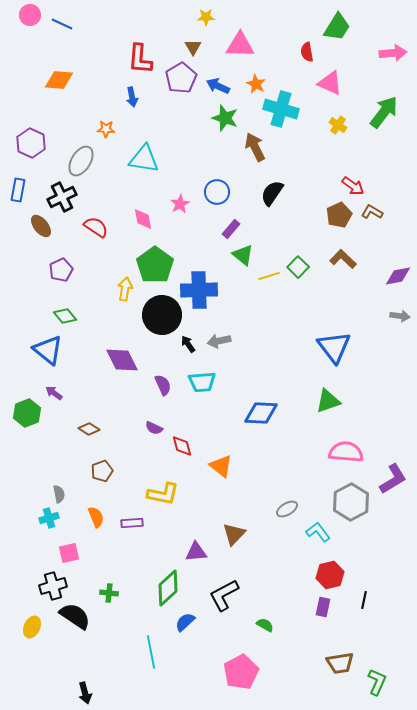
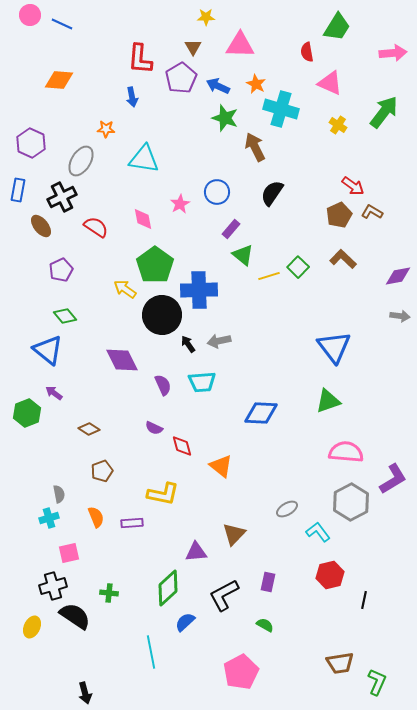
yellow arrow at (125, 289): rotated 65 degrees counterclockwise
purple rectangle at (323, 607): moved 55 px left, 25 px up
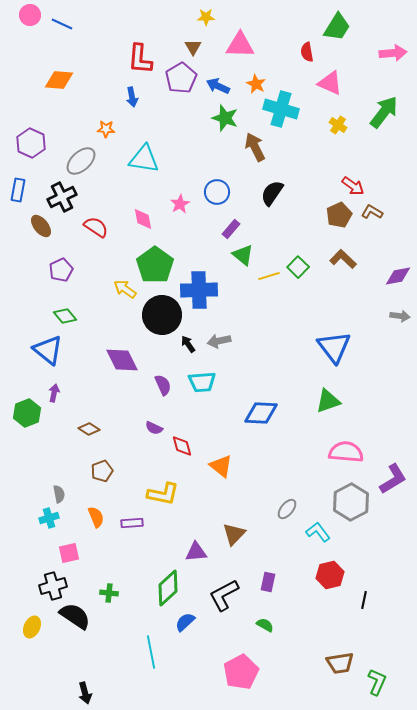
gray ellipse at (81, 161): rotated 16 degrees clockwise
purple arrow at (54, 393): rotated 66 degrees clockwise
gray ellipse at (287, 509): rotated 20 degrees counterclockwise
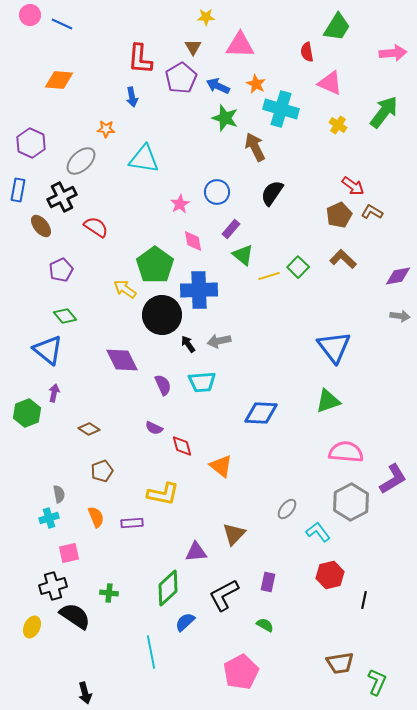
pink diamond at (143, 219): moved 50 px right, 22 px down
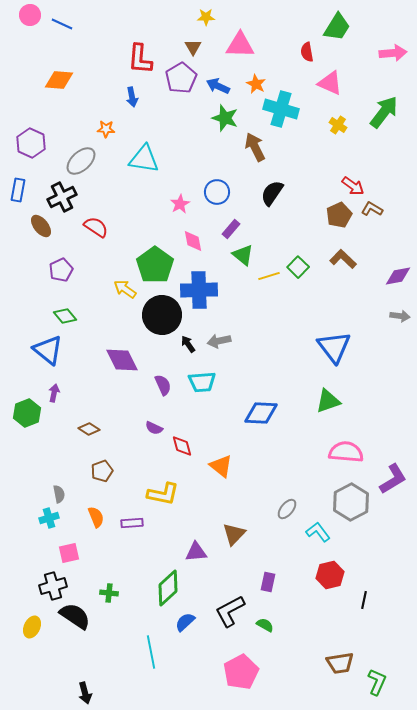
brown L-shape at (372, 212): moved 3 px up
black L-shape at (224, 595): moved 6 px right, 16 px down
